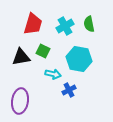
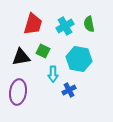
cyan arrow: rotated 77 degrees clockwise
purple ellipse: moved 2 px left, 9 px up
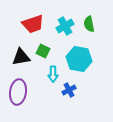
red trapezoid: rotated 55 degrees clockwise
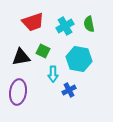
red trapezoid: moved 2 px up
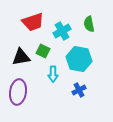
cyan cross: moved 3 px left, 5 px down
blue cross: moved 10 px right
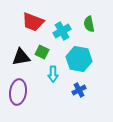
red trapezoid: rotated 40 degrees clockwise
green square: moved 1 px left, 1 px down
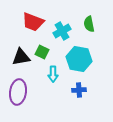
blue cross: rotated 24 degrees clockwise
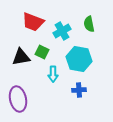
purple ellipse: moved 7 px down; rotated 20 degrees counterclockwise
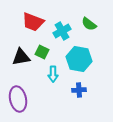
green semicircle: rotated 42 degrees counterclockwise
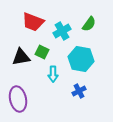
green semicircle: rotated 91 degrees counterclockwise
cyan hexagon: moved 2 px right
blue cross: moved 1 px down; rotated 24 degrees counterclockwise
